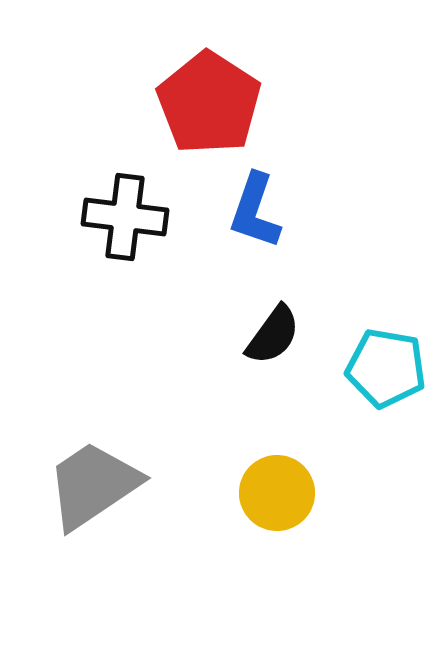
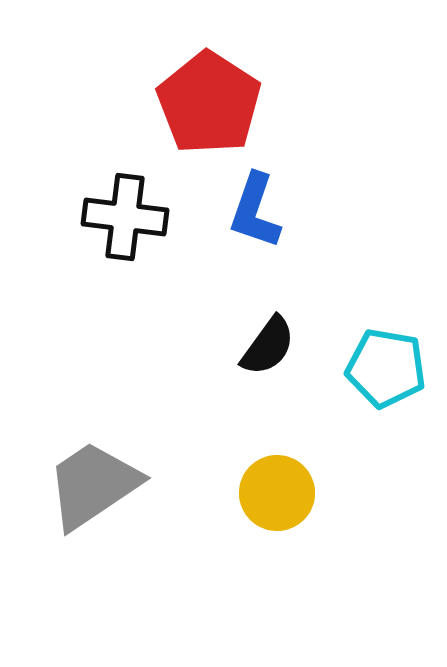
black semicircle: moved 5 px left, 11 px down
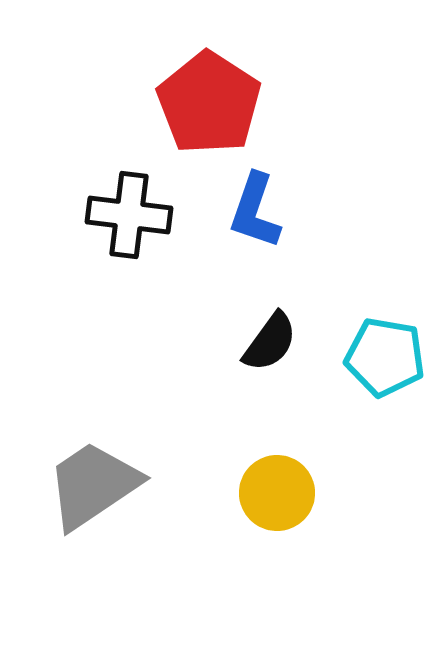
black cross: moved 4 px right, 2 px up
black semicircle: moved 2 px right, 4 px up
cyan pentagon: moved 1 px left, 11 px up
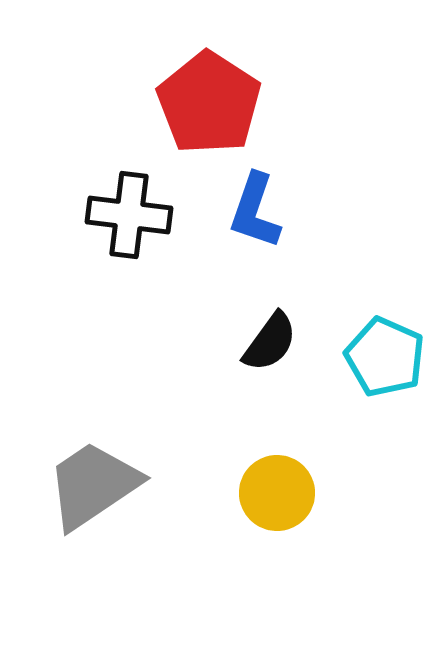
cyan pentagon: rotated 14 degrees clockwise
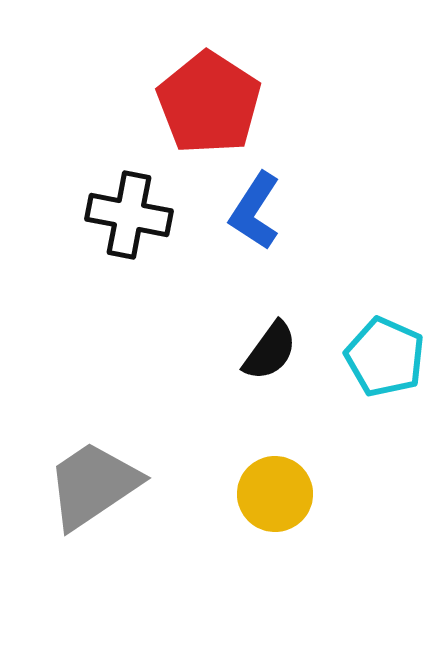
blue L-shape: rotated 14 degrees clockwise
black cross: rotated 4 degrees clockwise
black semicircle: moved 9 px down
yellow circle: moved 2 px left, 1 px down
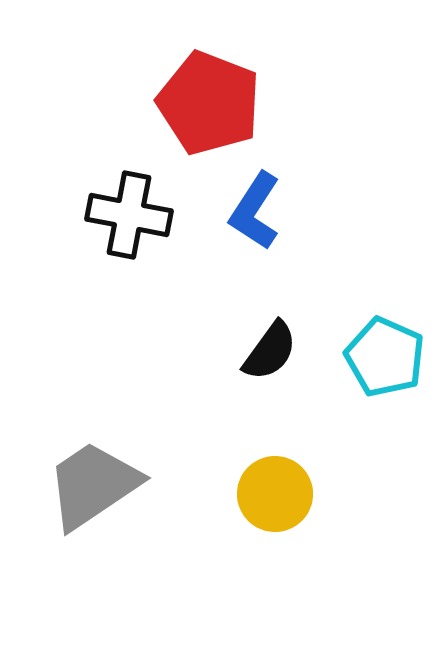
red pentagon: rotated 12 degrees counterclockwise
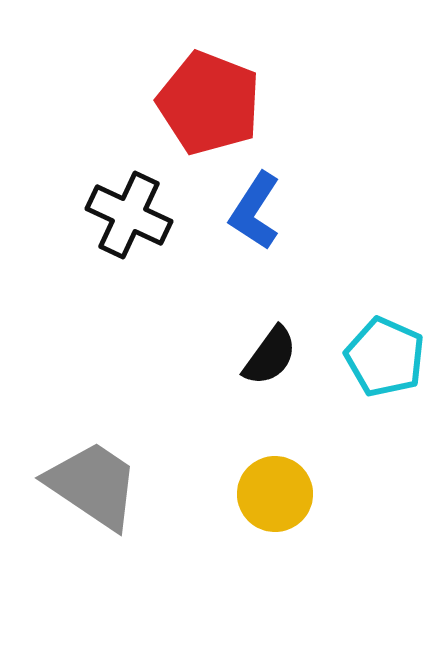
black cross: rotated 14 degrees clockwise
black semicircle: moved 5 px down
gray trapezoid: rotated 68 degrees clockwise
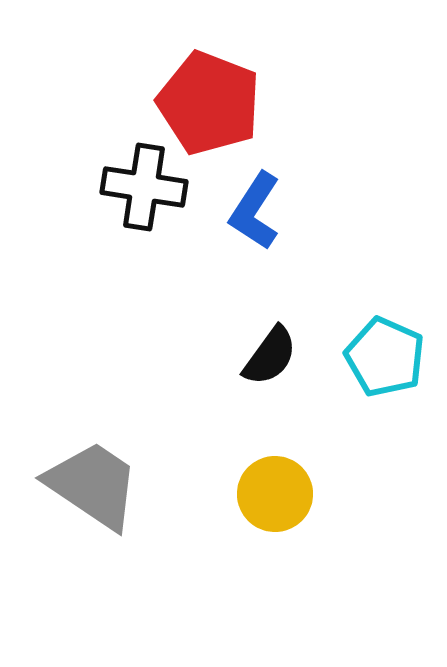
black cross: moved 15 px right, 28 px up; rotated 16 degrees counterclockwise
